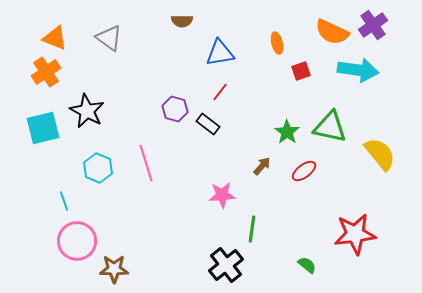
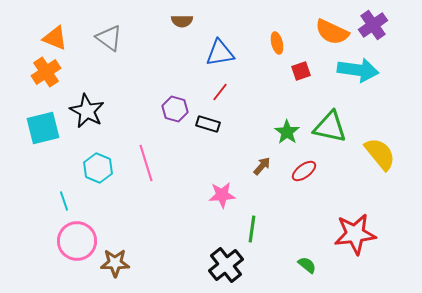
black rectangle: rotated 20 degrees counterclockwise
brown star: moved 1 px right, 6 px up
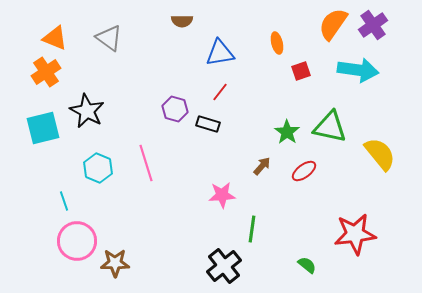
orange semicircle: moved 1 px right, 8 px up; rotated 100 degrees clockwise
black cross: moved 2 px left, 1 px down
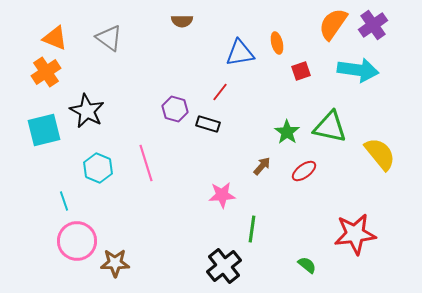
blue triangle: moved 20 px right
cyan square: moved 1 px right, 2 px down
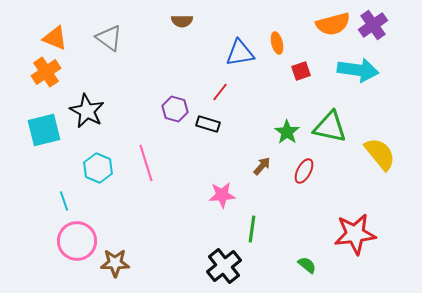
orange semicircle: rotated 140 degrees counterclockwise
red ellipse: rotated 25 degrees counterclockwise
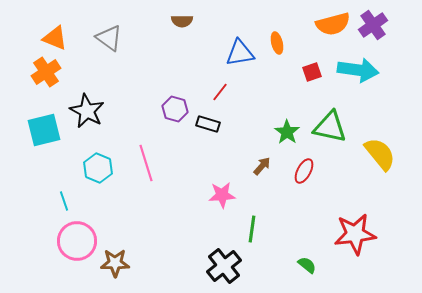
red square: moved 11 px right, 1 px down
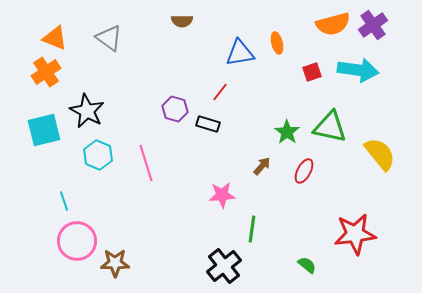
cyan hexagon: moved 13 px up
